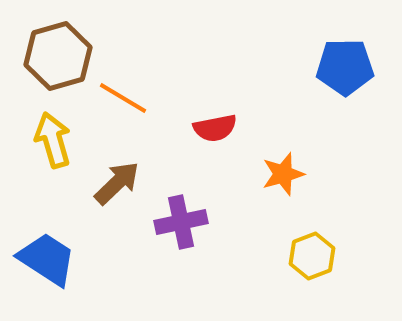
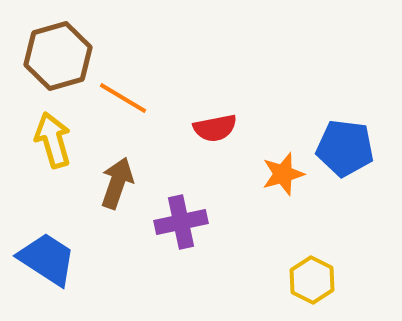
blue pentagon: moved 81 px down; rotated 8 degrees clockwise
brown arrow: rotated 27 degrees counterclockwise
yellow hexagon: moved 24 px down; rotated 12 degrees counterclockwise
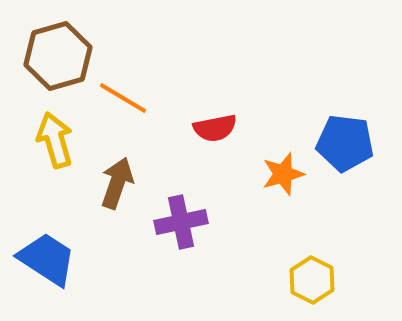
yellow arrow: moved 2 px right
blue pentagon: moved 5 px up
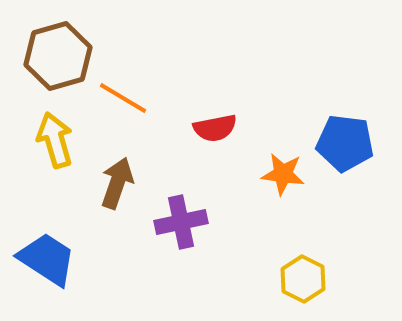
orange star: rotated 24 degrees clockwise
yellow hexagon: moved 9 px left, 1 px up
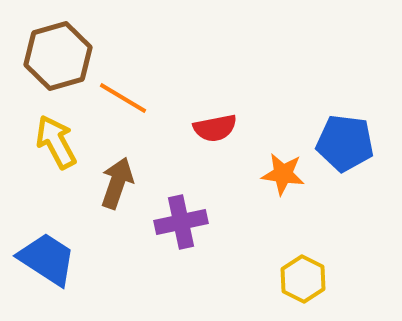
yellow arrow: moved 1 px right, 2 px down; rotated 12 degrees counterclockwise
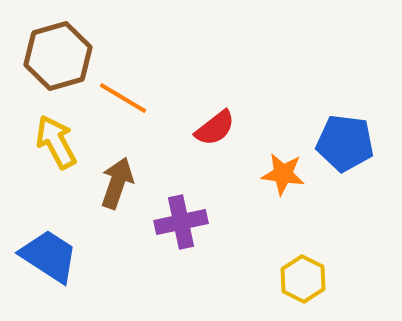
red semicircle: rotated 27 degrees counterclockwise
blue trapezoid: moved 2 px right, 3 px up
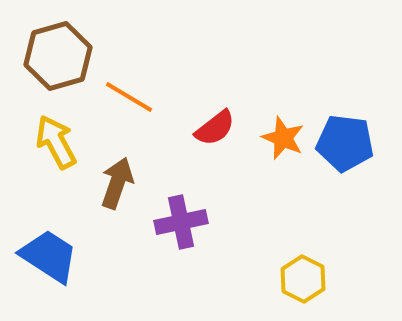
orange line: moved 6 px right, 1 px up
orange star: moved 36 px up; rotated 15 degrees clockwise
